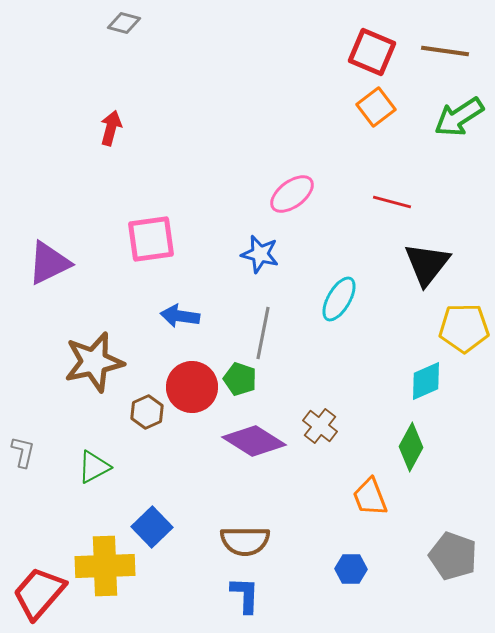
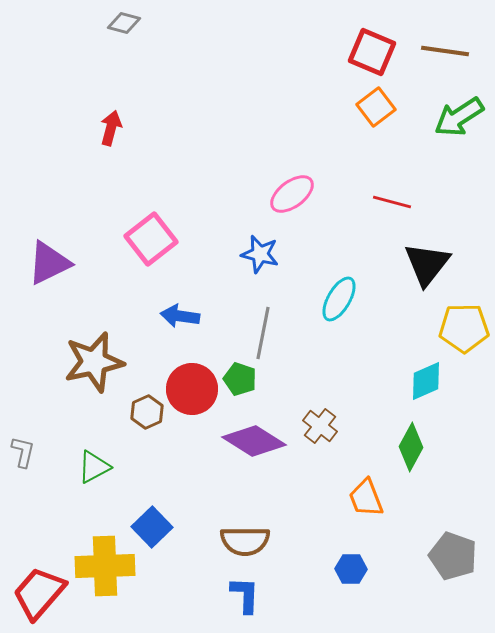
pink square: rotated 30 degrees counterclockwise
red circle: moved 2 px down
orange trapezoid: moved 4 px left, 1 px down
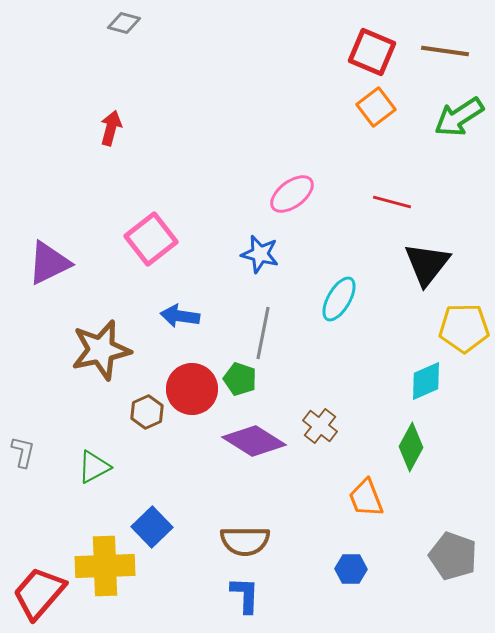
brown star: moved 7 px right, 12 px up
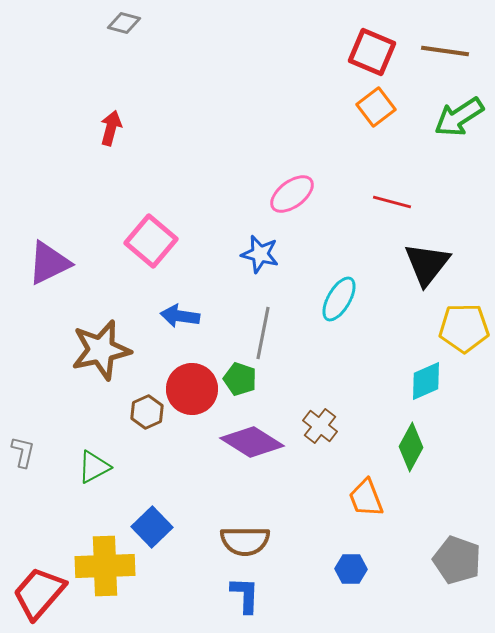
pink square: moved 2 px down; rotated 12 degrees counterclockwise
purple diamond: moved 2 px left, 1 px down
gray pentagon: moved 4 px right, 4 px down
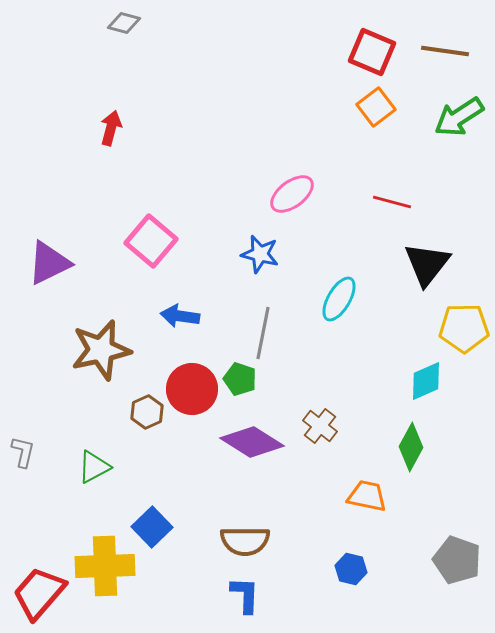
orange trapezoid: moved 1 px right, 2 px up; rotated 123 degrees clockwise
blue hexagon: rotated 12 degrees clockwise
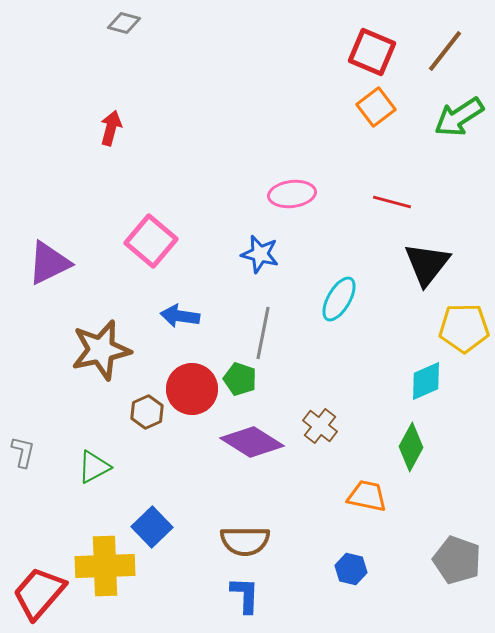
brown line: rotated 60 degrees counterclockwise
pink ellipse: rotated 30 degrees clockwise
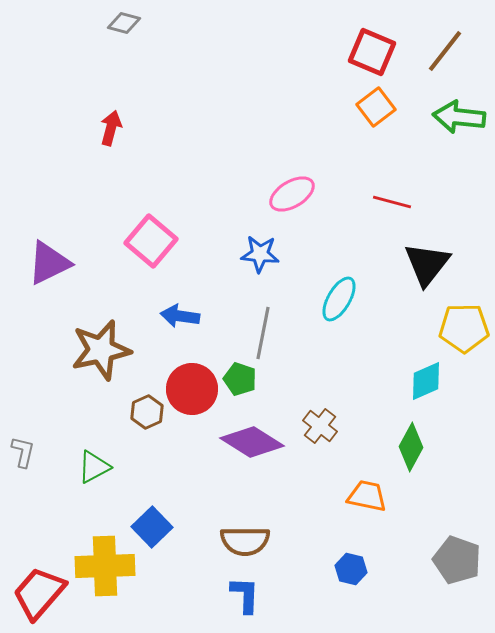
green arrow: rotated 39 degrees clockwise
pink ellipse: rotated 24 degrees counterclockwise
blue star: rotated 9 degrees counterclockwise
